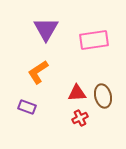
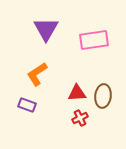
orange L-shape: moved 1 px left, 2 px down
brown ellipse: rotated 20 degrees clockwise
purple rectangle: moved 2 px up
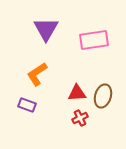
brown ellipse: rotated 10 degrees clockwise
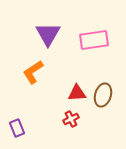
purple triangle: moved 2 px right, 5 px down
orange L-shape: moved 4 px left, 2 px up
brown ellipse: moved 1 px up
purple rectangle: moved 10 px left, 23 px down; rotated 48 degrees clockwise
red cross: moved 9 px left, 1 px down
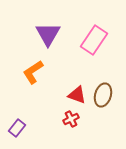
pink rectangle: rotated 48 degrees counterclockwise
red triangle: moved 2 px down; rotated 24 degrees clockwise
purple rectangle: rotated 60 degrees clockwise
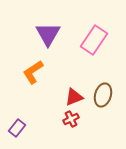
red triangle: moved 3 px left, 2 px down; rotated 42 degrees counterclockwise
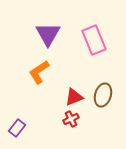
pink rectangle: rotated 56 degrees counterclockwise
orange L-shape: moved 6 px right
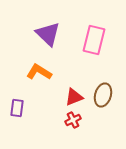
purple triangle: rotated 16 degrees counterclockwise
pink rectangle: rotated 36 degrees clockwise
orange L-shape: rotated 65 degrees clockwise
red cross: moved 2 px right, 1 px down
purple rectangle: moved 20 px up; rotated 30 degrees counterclockwise
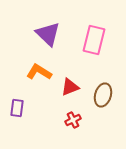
red triangle: moved 4 px left, 10 px up
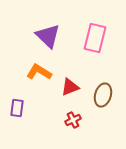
purple triangle: moved 2 px down
pink rectangle: moved 1 px right, 2 px up
